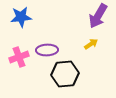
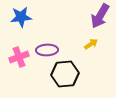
purple arrow: moved 2 px right
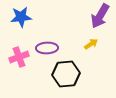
purple ellipse: moved 2 px up
black hexagon: moved 1 px right
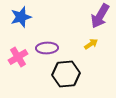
blue star: rotated 10 degrees counterclockwise
pink cross: moved 1 px left; rotated 12 degrees counterclockwise
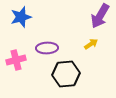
pink cross: moved 2 px left, 3 px down; rotated 18 degrees clockwise
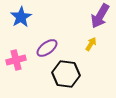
blue star: rotated 15 degrees counterclockwise
yellow arrow: rotated 24 degrees counterclockwise
purple ellipse: rotated 35 degrees counterclockwise
black hexagon: rotated 12 degrees clockwise
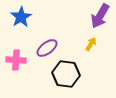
pink cross: rotated 18 degrees clockwise
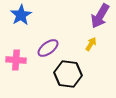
blue star: moved 2 px up
purple ellipse: moved 1 px right
black hexagon: moved 2 px right
